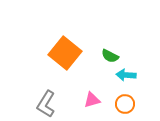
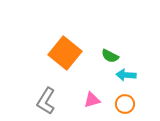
gray L-shape: moved 3 px up
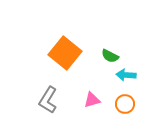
gray L-shape: moved 2 px right, 1 px up
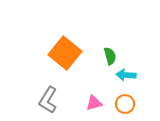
green semicircle: rotated 132 degrees counterclockwise
pink triangle: moved 2 px right, 3 px down
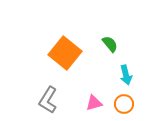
green semicircle: moved 12 px up; rotated 24 degrees counterclockwise
cyan arrow: rotated 108 degrees counterclockwise
orange circle: moved 1 px left
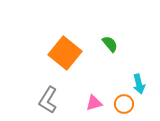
cyan arrow: moved 13 px right, 9 px down
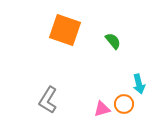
green semicircle: moved 3 px right, 3 px up
orange square: moved 23 px up; rotated 20 degrees counterclockwise
pink triangle: moved 8 px right, 6 px down
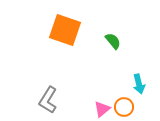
orange circle: moved 3 px down
pink triangle: rotated 24 degrees counterclockwise
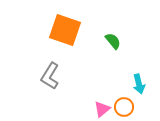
gray L-shape: moved 2 px right, 24 px up
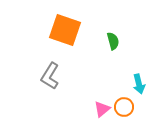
green semicircle: rotated 24 degrees clockwise
